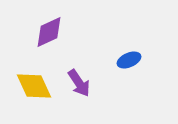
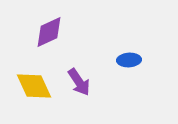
blue ellipse: rotated 20 degrees clockwise
purple arrow: moved 1 px up
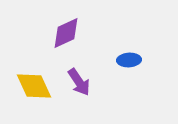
purple diamond: moved 17 px right, 1 px down
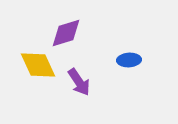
purple diamond: rotated 8 degrees clockwise
yellow diamond: moved 4 px right, 21 px up
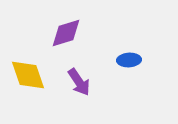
yellow diamond: moved 10 px left, 10 px down; rotated 6 degrees clockwise
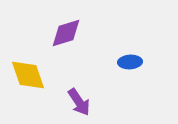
blue ellipse: moved 1 px right, 2 px down
purple arrow: moved 20 px down
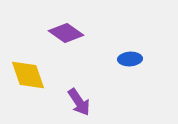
purple diamond: rotated 52 degrees clockwise
blue ellipse: moved 3 px up
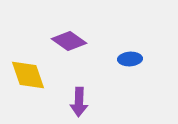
purple diamond: moved 3 px right, 8 px down
purple arrow: rotated 36 degrees clockwise
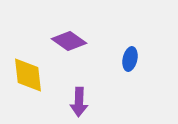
blue ellipse: rotated 75 degrees counterclockwise
yellow diamond: rotated 12 degrees clockwise
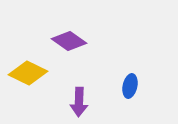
blue ellipse: moved 27 px down
yellow diamond: moved 2 px up; rotated 57 degrees counterclockwise
